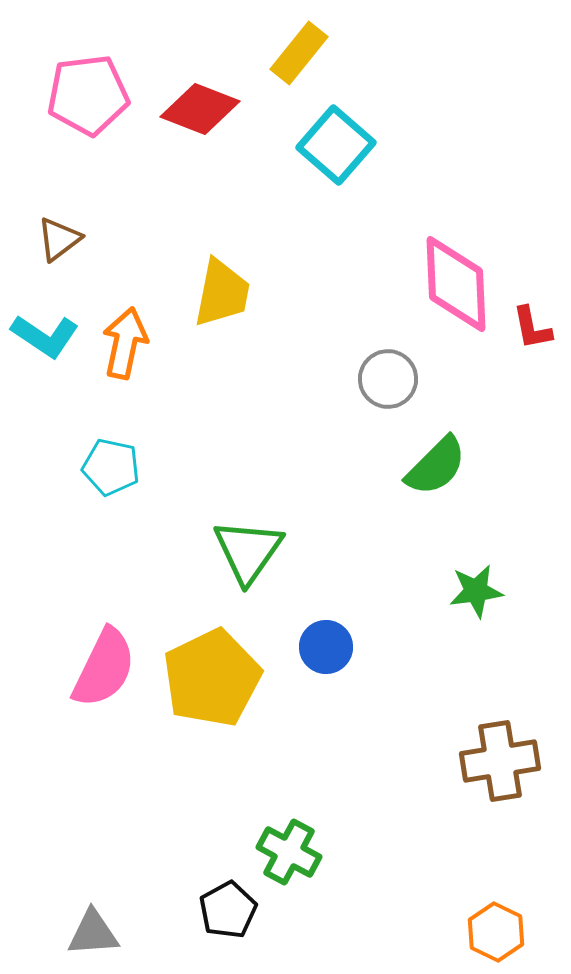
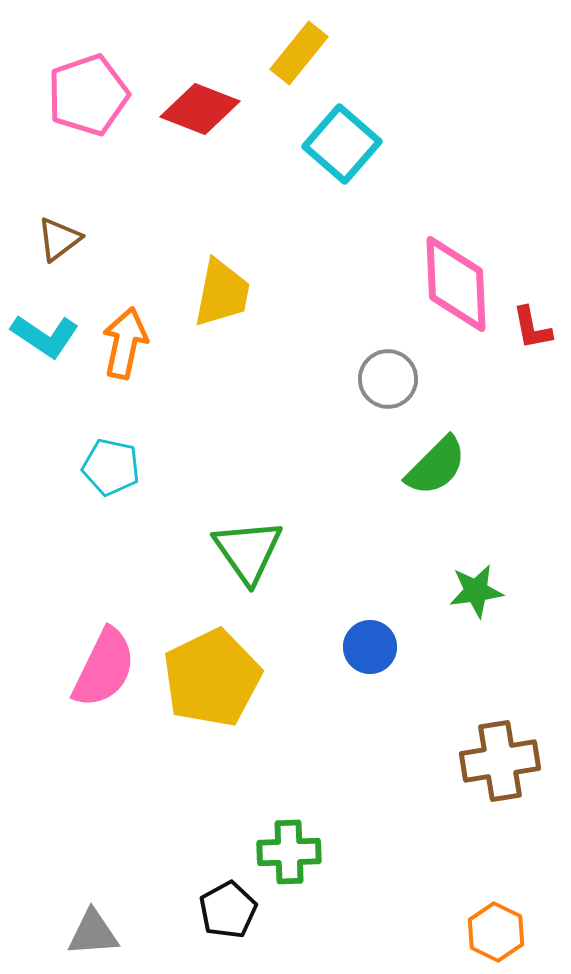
pink pentagon: rotated 12 degrees counterclockwise
cyan square: moved 6 px right, 1 px up
green triangle: rotated 10 degrees counterclockwise
blue circle: moved 44 px right
green cross: rotated 30 degrees counterclockwise
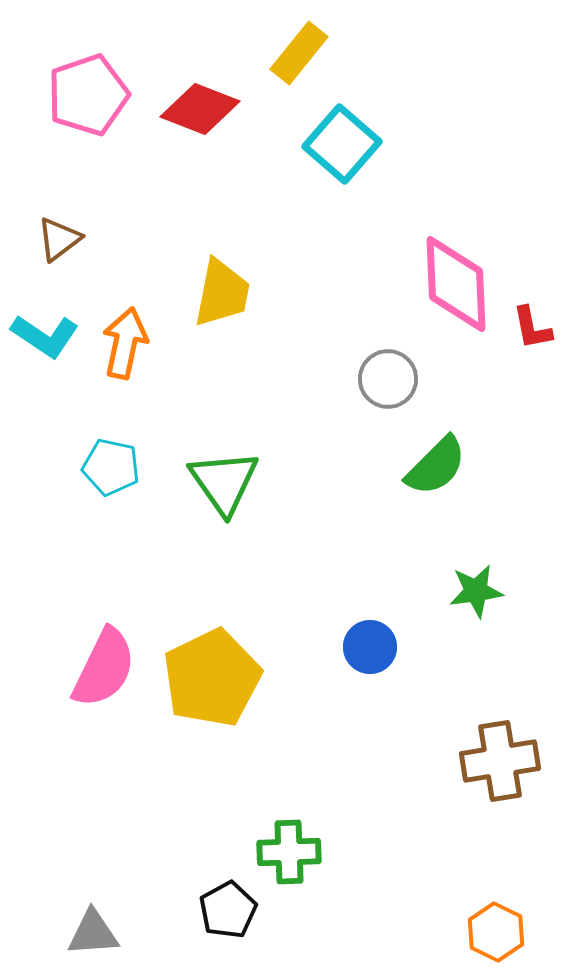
green triangle: moved 24 px left, 69 px up
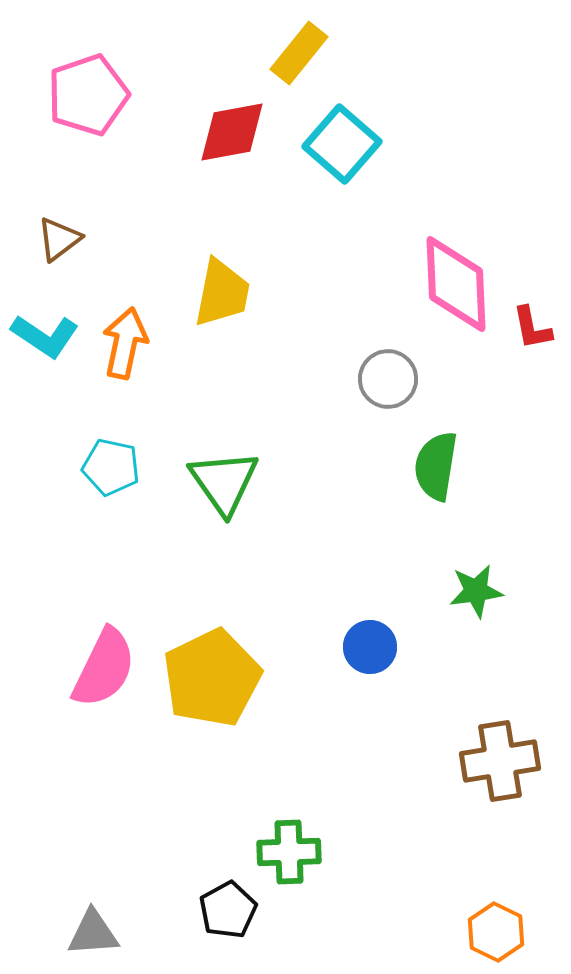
red diamond: moved 32 px right, 23 px down; rotated 32 degrees counterclockwise
green semicircle: rotated 144 degrees clockwise
